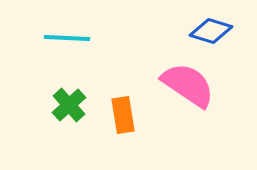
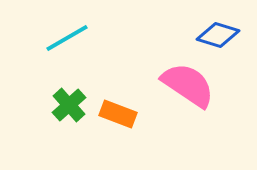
blue diamond: moved 7 px right, 4 px down
cyan line: rotated 33 degrees counterclockwise
orange rectangle: moved 5 px left, 1 px up; rotated 60 degrees counterclockwise
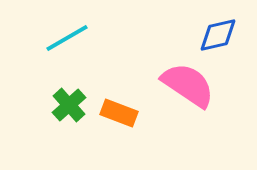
blue diamond: rotated 30 degrees counterclockwise
orange rectangle: moved 1 px right, 1 px up
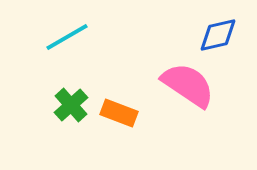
cyan line: moved 1 px up
green cross: moved 2 px right
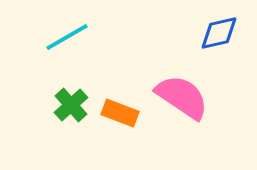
blue diamond: moved 1 px right, 2 px up
pink semicircle: moved 6 px left, 12 px down
orange rectangle: moved 1 px right
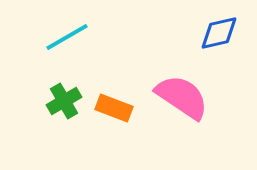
green cross: moved 7 px left, 4 px up; rotated 12 degrees clockwise
orange rectangle: moved 6 px left, 5 px up
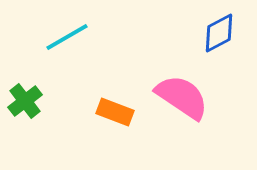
blue diamond: rotated 15 degrees counterclockwise
green cross: moved 39 px left; rotated 8 degrees counterclockwise
orange rectangle: moved 1 px right, 4 px down
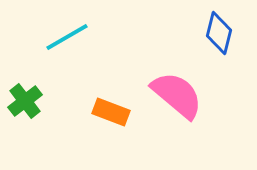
blue diamond: rotated 48 degrees counterclockwise
pink semicircle: moved 5 px left, 2 px up; rotated 6 degrees clockwise
orange rectangle: moved 4 px left
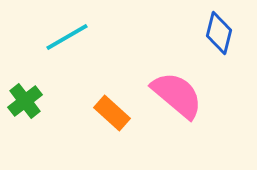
orange rectangle: moved 1 px right, 1 px down; rotated 21 degrees clockwise
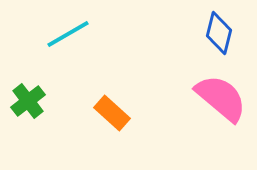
cyan line: moved 1 px right, 3 px up
pink semicircle: moved 44 px right, 3 px down
green cross: moved 3 px right
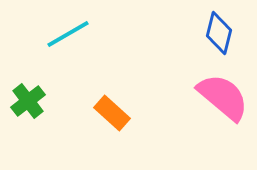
pink semicircle: moved 2 px right, 1 px up
